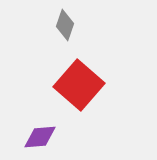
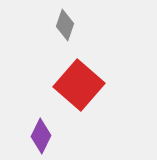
purple diamond: moved 1 px right, 1 px up; rotated 60 degrees counterclockwise
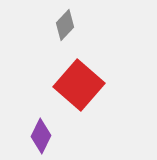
gray diamond: rotated 24 degrees clockwise
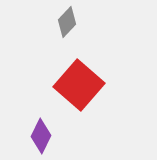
gray diamond: moved 2 px right, 3 px up
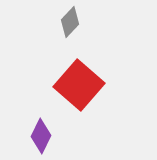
gray diamond: moved 3 px right
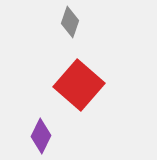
gray diamond: rotated 24 degrees counterclockwise
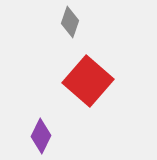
red square: moved 9 px right, 4 px up
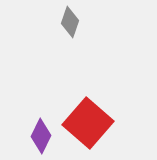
red square: moved 42 px down
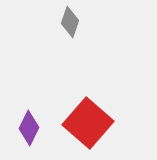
purple diamond: moved 12 px left, 8 px up
